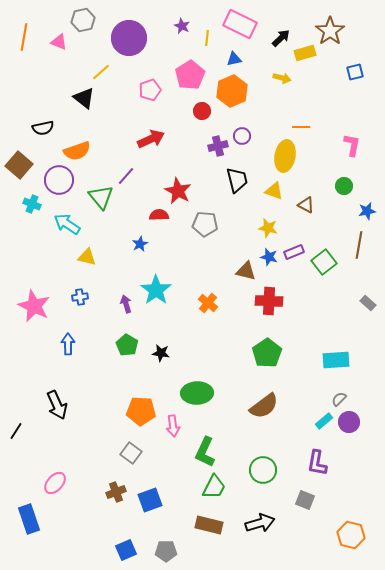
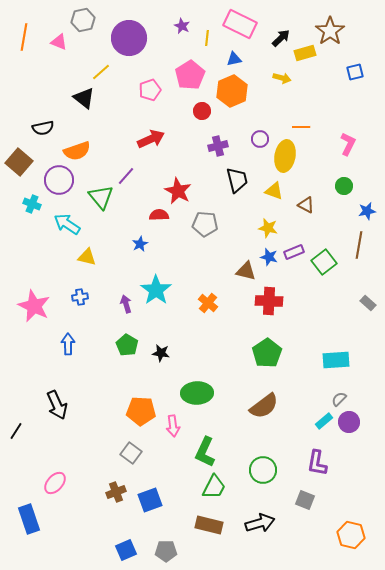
purple circle at (242, 136): moved 18 px right, 3 px down
pink L-shape at (352, 145): moved 4 px left, 1 px up; rotated 15 degrees clockwise
brown square at (19, 165): moved 3 px up
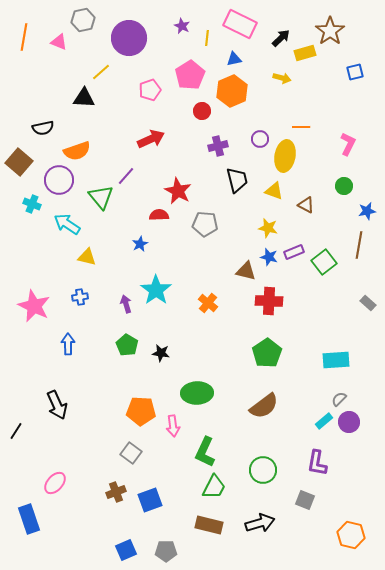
black triangle at (84, 98): rotated 35 degrees counterclockwise
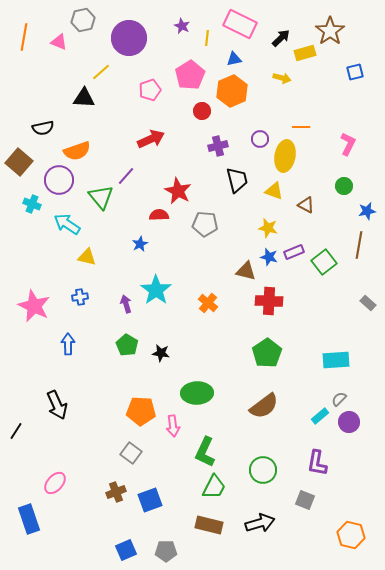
cyan rectangle at (324, 421): moved 4 px left, 5 px up
